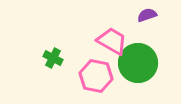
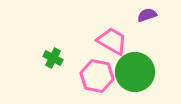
green circle: moved 3 px left, 9 px down
pink hexagon: moved 1 px right
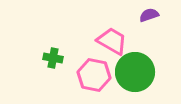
purple semicircle: moved 2 px right
green cross: rotated 18 degrees counterclockwise
pink hexagon: moved 3 px left, 1 px up
